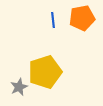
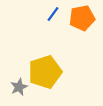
blue line: moved 6 px up; rotated 42 degrees clockwise
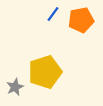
orange pentagon: moved 1 px left, 2 px down
gray star: moved 4 px left
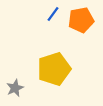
yellow pentagon: moved 9 px right, 3 px up
gray star: moved 1 px down
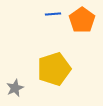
blue line: rotated 49 degrees clockwise
orange pentagon: moved 1 px right; rotated 25 degrees counterclockwise
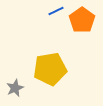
blue line: moved 3 px right, 3 px up; rotated 21 degrees counterclockwise
yellow pentagon: moved 4 px left; rotated 8 degrees clockwise
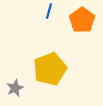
blue line: moved 7 px left; rotated 49 degrees counterclockwise
yellow pentagon: rotated 12 degrees counterclockwise
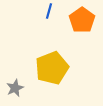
yellow pentagon: moved 2 px right, 1 px up
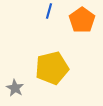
yellow pentagon: rotated 8 degrees clockwise
gray star: rotated 18 degrees counterclockwise
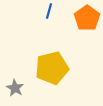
orange pentagon: moved 5 px right, 2 px up
